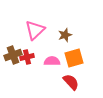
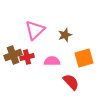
orange square: moved 10 px right
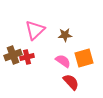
brown star: rotated 16 degrees clockwise
pink semicircle: moved 11 px right; rotated 35 degrees clockwise
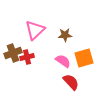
brown cross: moved 2 px up
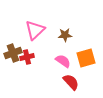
orange square: moved 2 px right
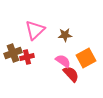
orange square: rotated 12 degrees counterclockwise
red semicircle: moved 8 px up
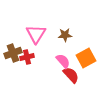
pink triangle: moved 1 px right, 4 px down; rotated 15 degrees counterclockwise
pink semicircle: rotated 14 degrees clockwise
red semicircle: moved 1 px down
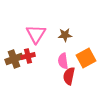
brown cross: moved 1 px right, 6 px down
red cross: moved 1 px right, 1 px up
pink semicircle: rotated 147 degrees counterclockwise
red semicircle: moved 2 px left, 1 px down; rotated 126 degrees counterclockwise
